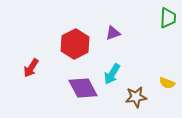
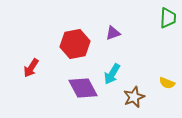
red hexagon: rotated 16 degrees clockwise
brown star: moved 2 px left; rotated 15 degrees counterclockwise
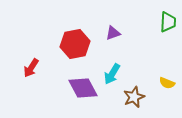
green trapezoid: moved 4 px down
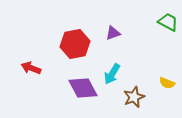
green trapezoid: rotated 65 degrees counterclockwise
red arrow: rotated 78 degrees clockwise
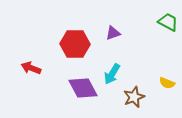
red hexagon: rotated 12 degrees clockwise
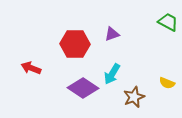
purple triangle: moved 1 px left, 1 px down
purple diamond: rotated 28 degrees counterclockwise
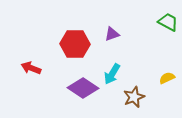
yellow semicircle: moved 5 px up; rotated 133 degrees clockwise
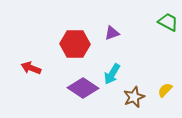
purple triangle: moved 1 px up
yellow semicircle: moved 2 px left, 12 px down; rotated 21 degrees counterclockwise
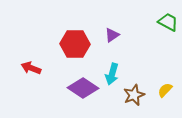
purple triangle: moved 2 px down; rotated 14 degrees counterclockwise
cyan arrow: rotated 15 degrees counterclockwise
brown star: moved 2 px up
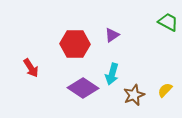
red arrow: rotated 144 degrees counterclockwise
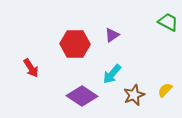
cyan arrow: rotated 25 degrees clockwise
purple diamond: moved 1 px left, 8 px down
